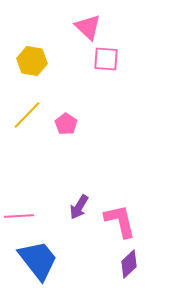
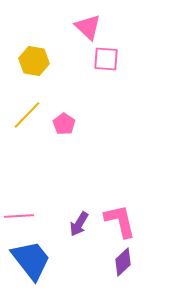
yellow hexagon: moved 2 px right
pink pentagon: moved 2 px left
purple arrow: moved 17 px down
blue trapezoid: moved 7 px left
purple diamond: moved 6 px left, 2 px up
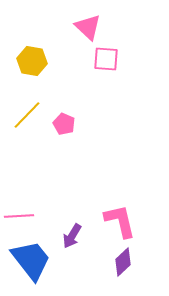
yellow hexagon: moved 2 px left
pink pentagon: rotated 10 degrees counterclockwise
purple arrow: moved 7 px left, 12 px down
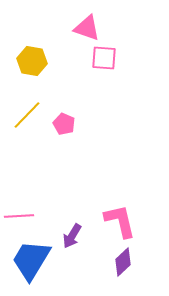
pink triangle: moved 1 px left, 1 px down; rotated 24 degrees counterclockwise
pink square: moved 2 px left, 1 px up
blue trapezoid: rotated 111 degrees counterclockwise
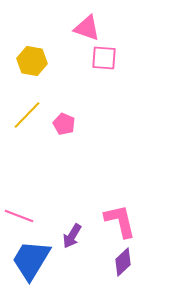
pink line: rotated 24 degrees clockwise
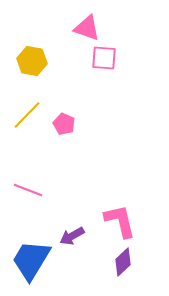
pink line: moved 9 px right, 26 px up
purple arrow: rotated 30 degrees clockwise
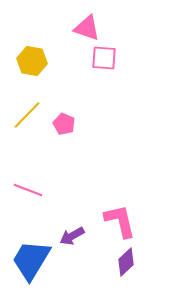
purple diamond: moved 3 px right
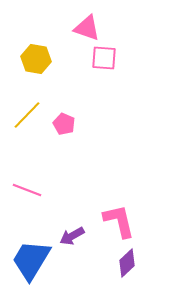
yellow hexagon: moved 4 px right, 2 px up
pink line: moved 1 px left
pink L-shape: moved 1 px left
purple diamond: moved 1 px right, 1 px down
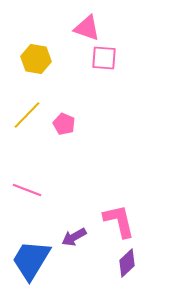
purple arrow: moved 2 px right, 1 px down
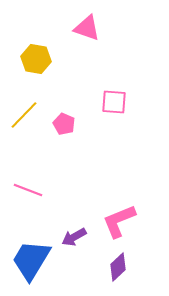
pink square: moved 10 px right, 44 px down
yellow line: moved 3 px left
pink line: moved 1 px right
pink L-shape: rotated 99 degrees counterclockwise
purple diamond: moved 9 px left, 4 px down
